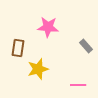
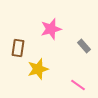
pink star: moved 3 px right, 2 px down; rotated 20 degrees counterclockwise
gray rectangle: moved 2 px left
pink line: rotated 35 degrees clockwise
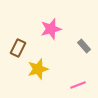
brown rectangle: rotated 18 degrees clockwise
pink line: rotated 56 degrees counterclockwise
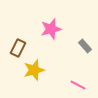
gray rectangle: moved 1 px right
yellow star: moved 4 px left, 1 px down
pink line: rotated 49 degrees clockwise
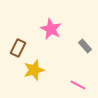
pink star: rotated 30 degrees counterclockwise
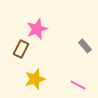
pink star: moved 14 px left; rotated 25 degrees clockwise
brown rectangle: moved 3 px right, 1 px down
yellow star: moved 1 px right, 9 px down
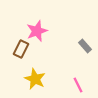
pink star: moved 2 px down
yellow star: rotated 30 degrees counterclockwise
pink line: rotated 35 degrees clockwise
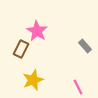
pink star: rotated 20 degrees counterclockwise
yellow star: moved 2 px left, 1 px down; rotated 25 degrees clockwise
pink line: moved 2 px down
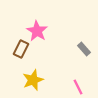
gray rectangle: moved 1 px left, 3 px down
